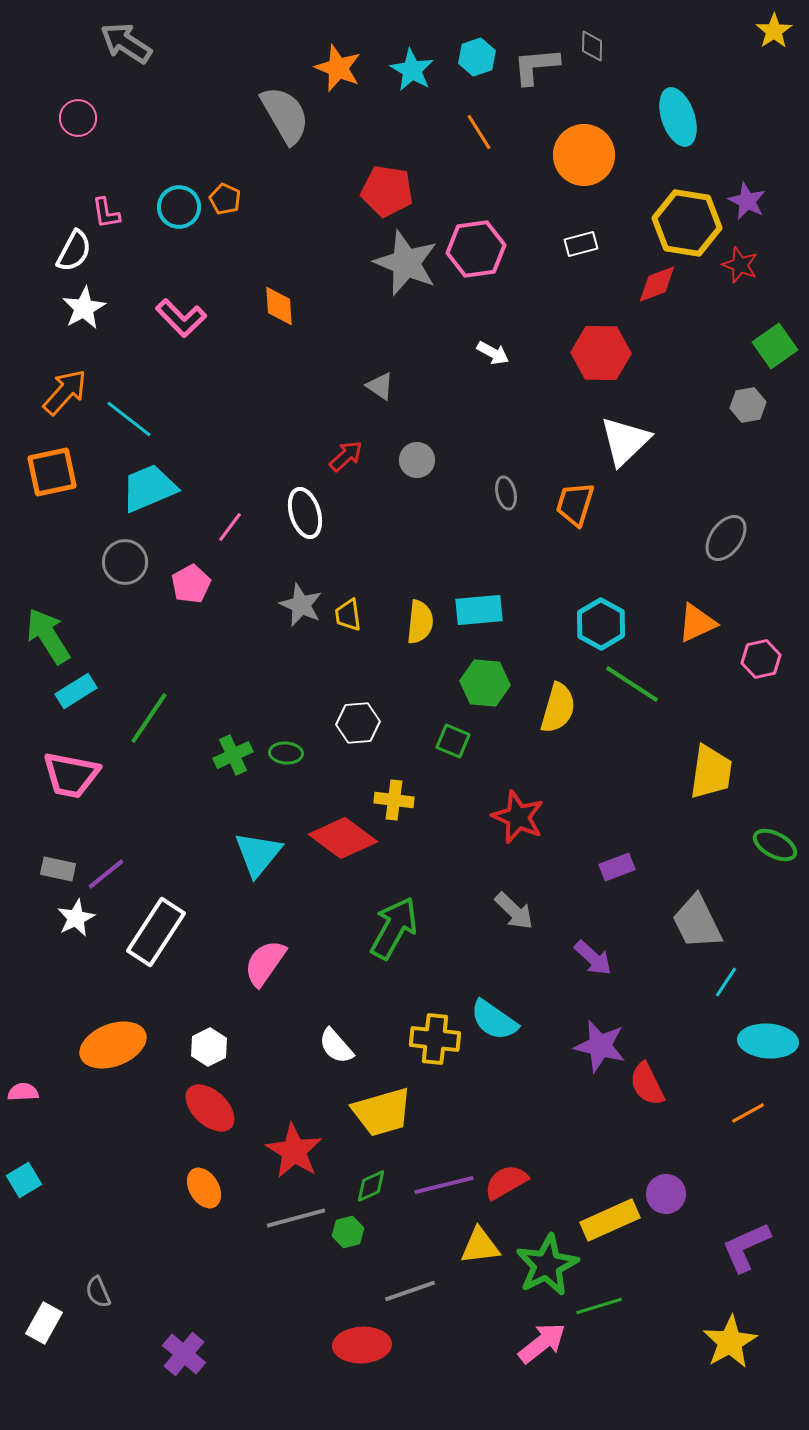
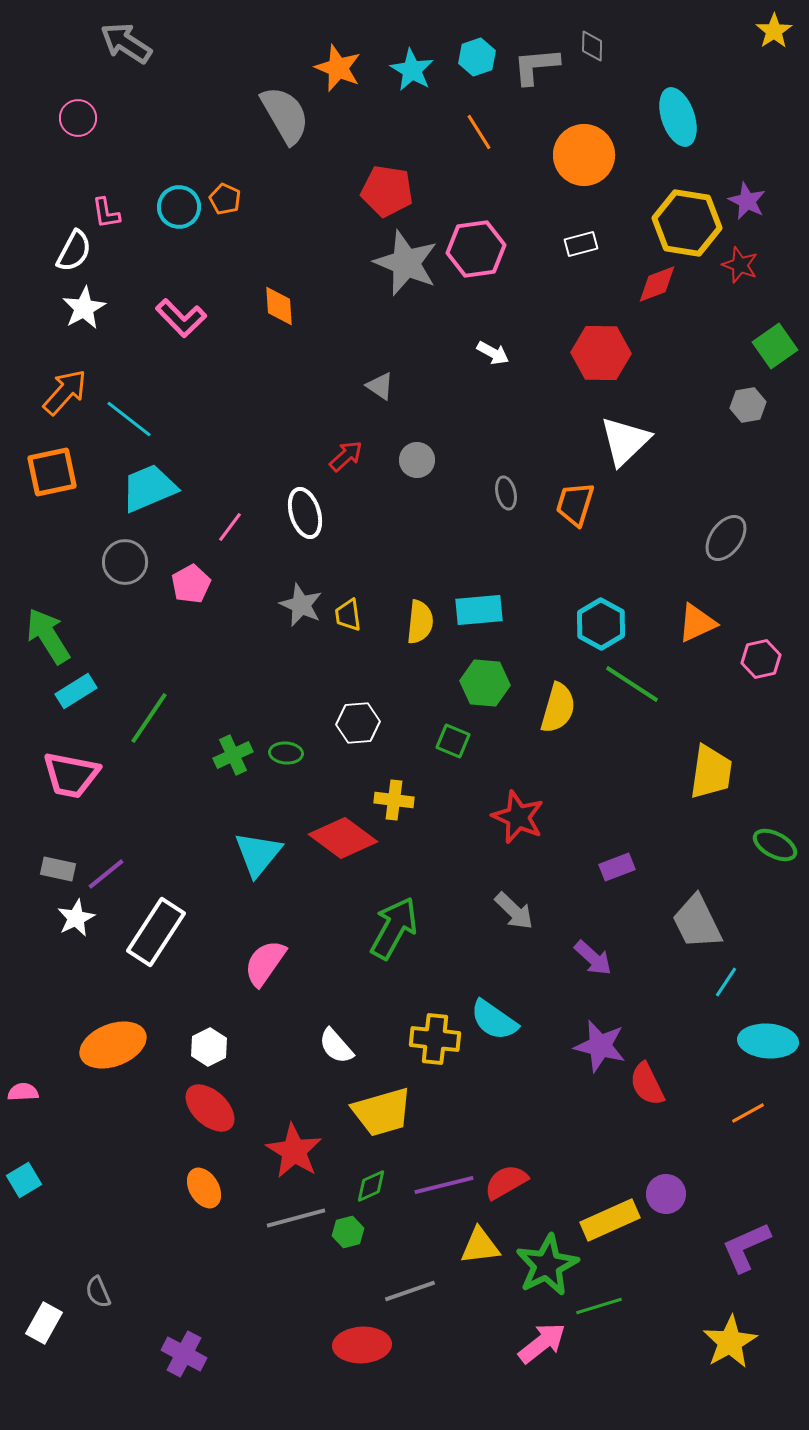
purple cross at (184, 1354): rotated 12 degrees counterclockwise
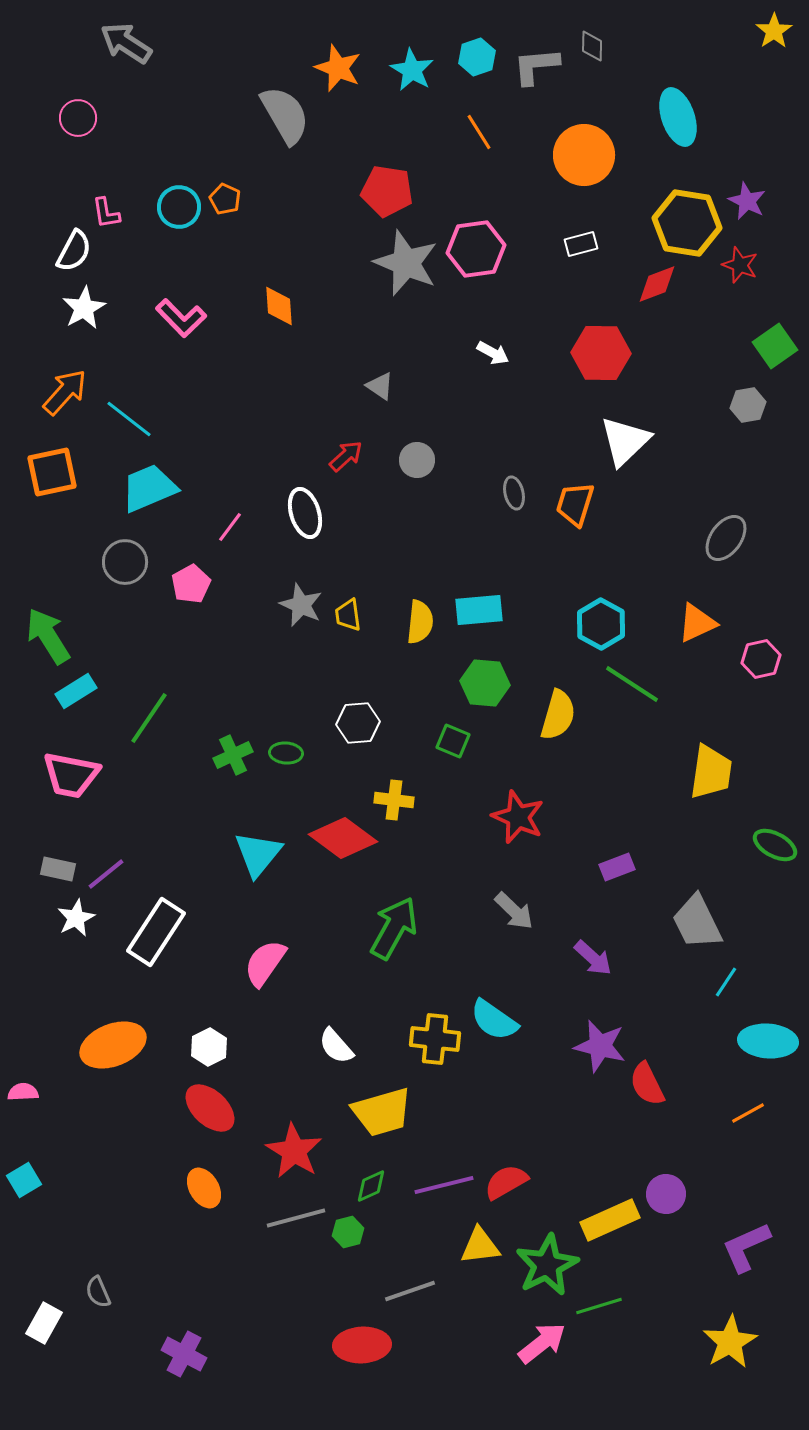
gray ellipse at (506, 493): moved 8 px right
yellow semicircle at (558, 708): moved 7 px down
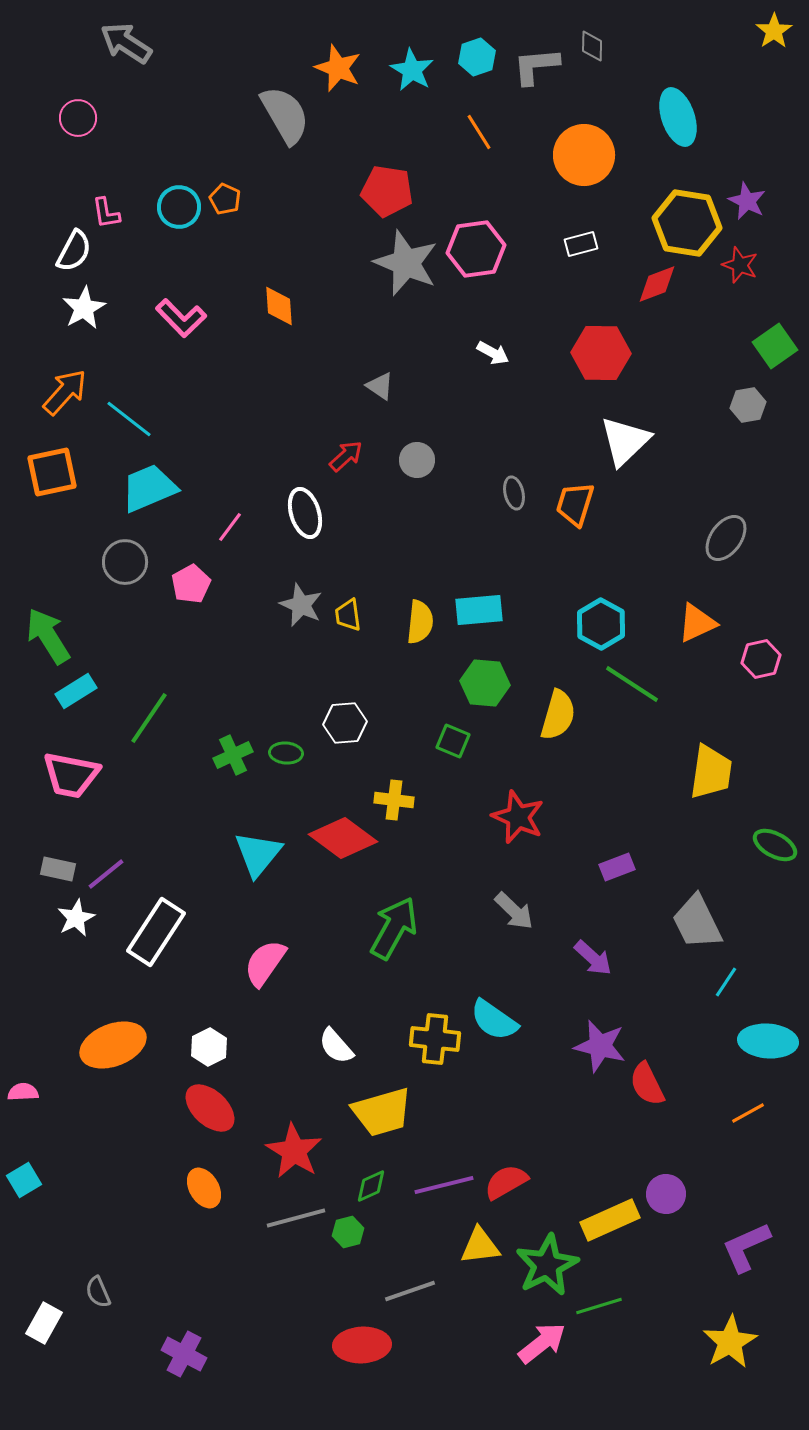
white hexagon at (358, 723): moved 13 px left
